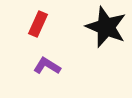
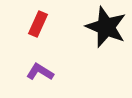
purple L-shape: moved 7 px left, 6 px down
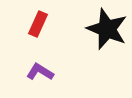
black star: moved 1 px right, 2 px down
